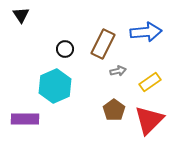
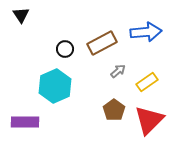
brown rectangle: moved 1 px left, 1 px up; rotated 36 degrees clockwise
gray arrow: rotated 28 degrees counterclockwise
yellow rectangle: moved 3 px left
purple rectangle: moved 3 px down
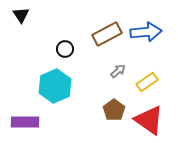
brown rectangle: moved 5 px right, 9 px up
red triangle: rotated 40 degrees counterclockwise
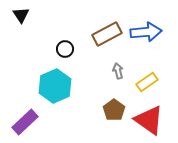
gray arrow: rotated 63 degrees counterclockwise
purple rectangle: rotated 44 degrees counterclockwise
